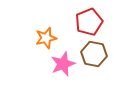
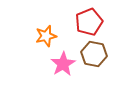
orange star: moved 2 px up
pink star: rotated 10 degrees counterclockwise
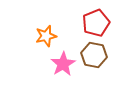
red pentagon: moved 7 px right, 1 px down
brown hexagon: moved 1 px down
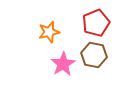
orange star: moved 3 px right, 4 px up
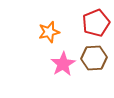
brown hexagon: moved 3 px down; rotated 15 degrees counterclockwise
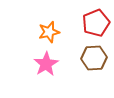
pink star: moved 17 px left
